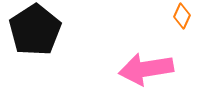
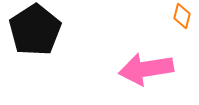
orange diamond: rotated 10 degrees counterclockwise
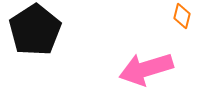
pink arrow: rotated 8 degrees counterclockwise
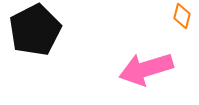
black pentagon: rotated 6 degrees clockwise
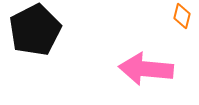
pink arrow: rotated 22 degrees clockwise
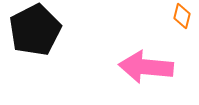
pink arrow: moved 2 px up
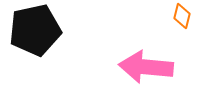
black pentagon: rotated 15 degrees clockwise
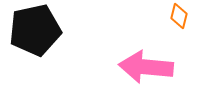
orange diamond: moved 3 px left
